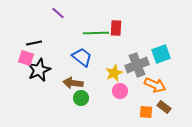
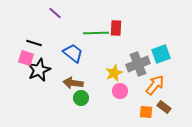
purple line: moved 3 px left
black line: rotated 28 degrees clockwise
blue trapezoid: moved 9 px left, 4 px up
gray cross: moved 1 px right, 1 px up
orange arrow: rotated 75 degrees counterclockwise
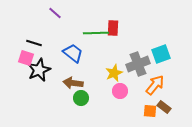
red rectangle: moved 3 px left
orange square: moved 4 px right, 1 px up
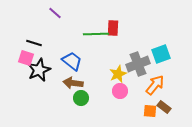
green line: moved 1 px down
blue trapezoid: moved 1 px left, 8 px down
yellow star: moved 4 px right, 1 px down
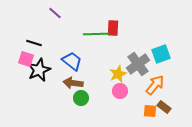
pink square: moved 1 px down
gray cross: rotated 15 degrees counterclockwise
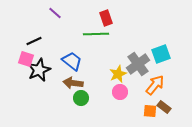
red rectangle: moved 7 px left, 10 px up; rotated 21 degrees counterclockwise
black line: moved 2 px up; rotated 42 degrees counterclockwise
pink circle: moved 1 px down
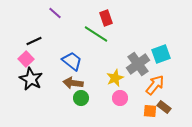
green line: rotated 35 degrees clockwise
pink square: rotated 28 degrees clockwise
black star: moved 8 px left, 9 px down; rotated 20 degrees counterclockwise
yellow star: moved 3 px left, 4 px down
pink circle: moved 6 px down
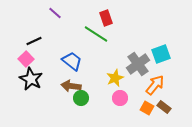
brown arrow: moved 2 px left, 3 px down
orange square: moved 3 px left, 3 px up; rotated 24 degrees clockwise
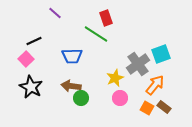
blue trapezoid: moved 5 px up; rotated 140 degrees clockwise
black star: moved 8 px down
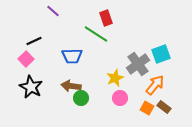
purple line: moved 2 px left, 2 px up
